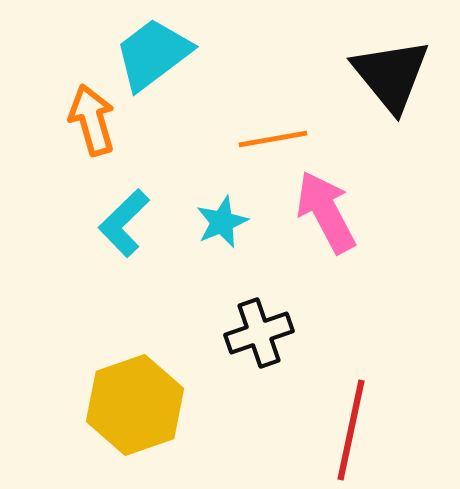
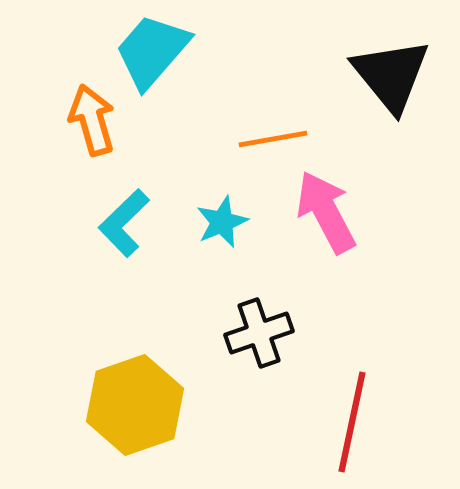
cyan trapezoid: moved 1 px left, 3 px up; rotated 12 degrees counterclockwise
red line: moved 1 px right, 8 px up
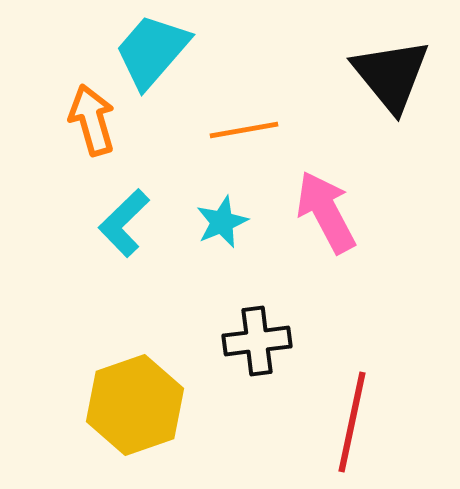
orange line: moved 29 px left, 9 px up
black cross: moved 2 px left, 8 px down; rotated 12 degrees clockwise
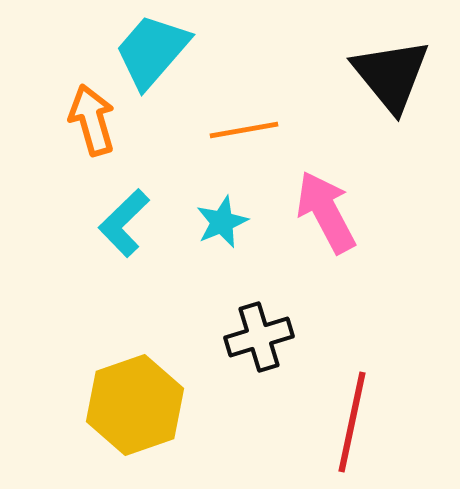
black cross: moved 2 px right, 4 px up; rotated 10 degrees counterclockwise
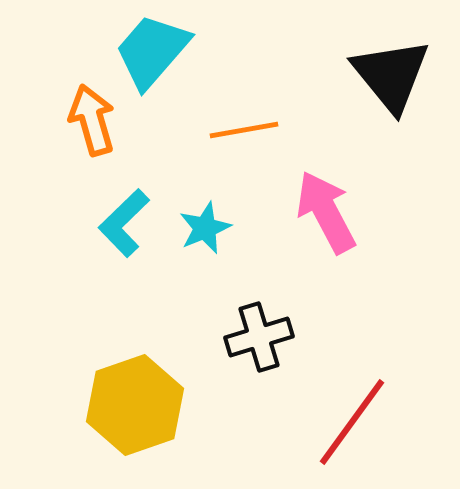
cyan star: moved 17 px left, 6 px down
red line: rotated 24 degrees clockwise
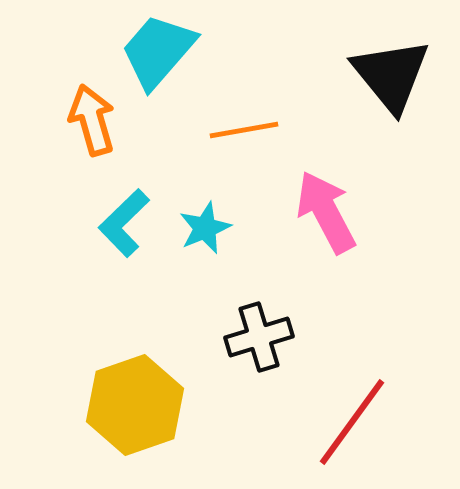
cyan trapezoid: moved 6 px right
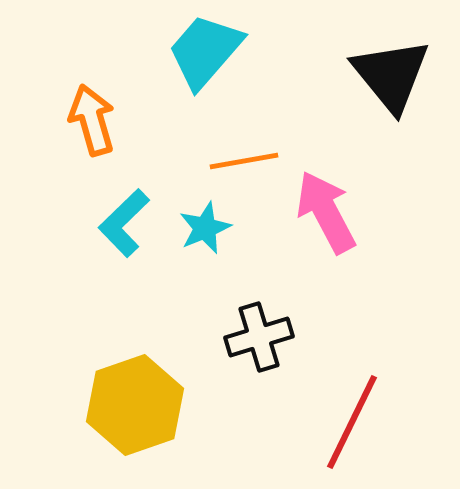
cyan trapezoid: moved 47 px right
orange line: moved 31 px down
red line: rotated 10 degrees counterclockwise
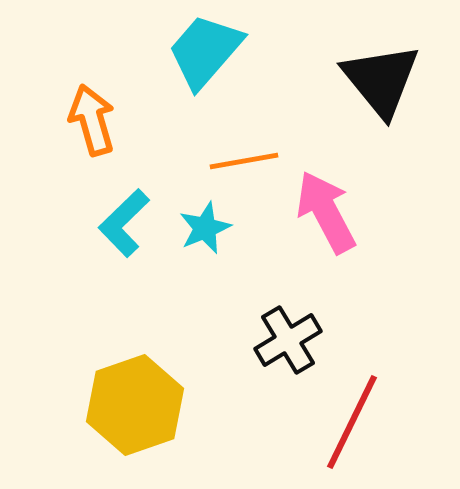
black triangle: moved 10 px left, 5 px down
black cross: moved 29 px right, 3 px down; rotated 14 degrees counterclockwise
